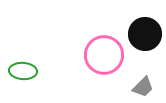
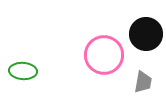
black circle: moved 1 px right
gray trapezoid: moved 5 px up; rotated 35 degrees counterclockwise
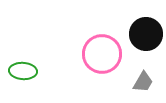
pink circle: moved 2 px left, 1 px up
gray trapezoid: rotated 20 degrees clockwise
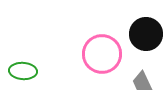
gray trapezoid: moved 1 px left; rotated 125 degrees clockwise
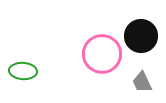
black circle: moved 5 px left, 2 px down
